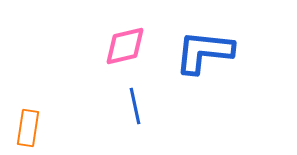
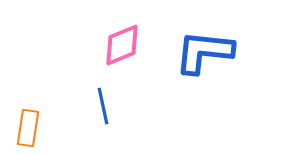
pink diamond: moved 3 px left, 1 px up; rotated 9 degrees counterclockwise
blue line: moved 32 px left
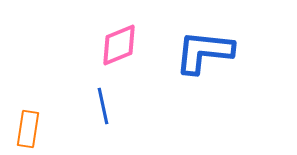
pink diamond: moved 3 px left
orange rectangle: moved 1 px down
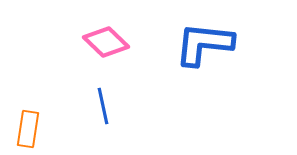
pink diamond: moved 13 px left, 3 px up; rotated 66 degrees clockwise
blue L-shape: moved 8 px up
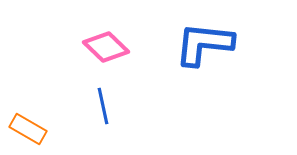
pink diamond: moved 5 px down
orange rectangle: rotated 69 degrees counterclockwise
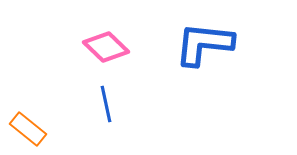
blue line: moved 3 px right, 2 px up
orange rectangle: rotated 9 degrees clockwise
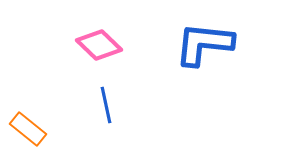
pink diamond: moved 7 px left, 2 px up
blue line: moved 1 px down
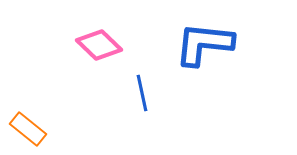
blue line: moved 36 px right, 12 px up
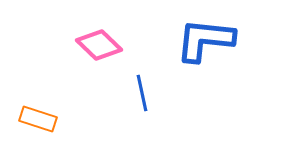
blue L-shape: moved 1 px right, 4 px up
orange rectangle: moved 10 px right, 10 px up; rotated 21 degrees counterclockwise
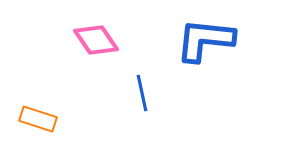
pink diamond: moved 3 px left, 5 px up; rotated 12 degrees clockwise
